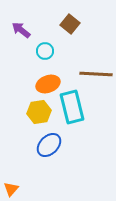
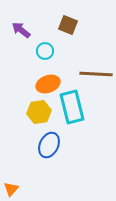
brown square: moved 2 px left, 1 px down; rotated 18 degrees counterclockwise
blue ellipse: rotated 20 degrees counterclockwise
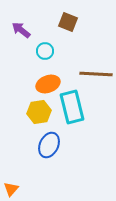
brown square: moved 3 px up
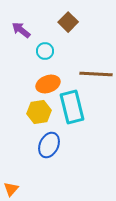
brown square: rotated 24 degrees clockwise
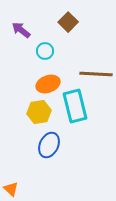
cyan rectangle: moved 3 px right, 1 px up
orange triangle: rotated 28 degrees counterclockwise
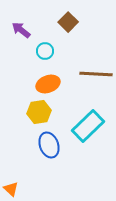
cyan rectangle: moved 13 px right, 20 px down; rotated 60 degrees clockwise
blue ellipse: rotated 45 degrees counterclockwise
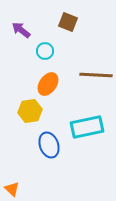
brown square: rotated 24 degrees counterclockwise
brown line: moved 1 px down
orange ellipse: rotated 35 degrees counterclockwise
yellow hexagon: moved 9 px left, 1 px up
cyan rectangle: moved 1 px left, 1 px down; rotated 32 degrees clockwise
orange triangle: moved 1 px right
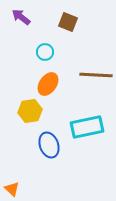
purple arrow: moved 13 px up
cyan circle: moved 1 px down
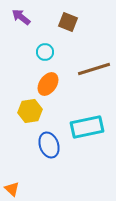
brown line: moved 2 px left, 6 px up; rotated 20 degrees counterclockwise
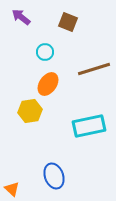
cyan rectangle: moved 2 px right, 1 px up
blue ellipse: moved 5 px right, 31 px down
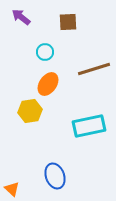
brown square: rotated 24 degrees counterclockwise
blue ellipse: moved 1 px right
